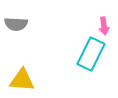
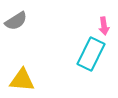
gray semicircle: moved 3 px up; rotated 35 degrees counterclockwise
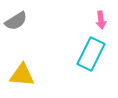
pink arrow: moved 3 px left, 6 px up
yellow triangle: moved 5 px up
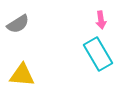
gray semicircle: moved 2 px right, 3 px down
cyan rectangle: moved 7 px right; rotated 56 degrees counterclockwise
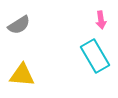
gray semicircle: moved 1 px right, 1 px down
cyan rectangle: moved 3 px left, 2 px down
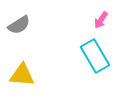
pink arrow: rotated 42 degrees clockwise
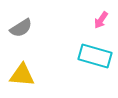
gray semicircle: moved 2 px right, 3 px down
cyan rectangle: rotated 44 degrees counterclockwise
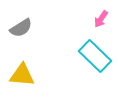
pink arrow: moved 1 px up
cyan rectangle: rotated 28 degrees clockwise
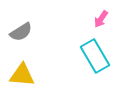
gray semicircle: moved 4 px down
cyan rectangle: rotated 16 degrees clockwise
